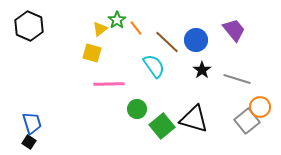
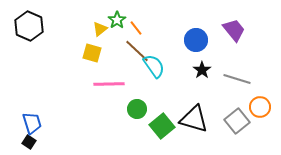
brown line: moved 30 px left, 9 px down
gray square: moved 10 px left
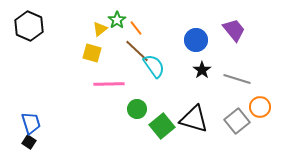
blue trapezoid: moved 1 px left
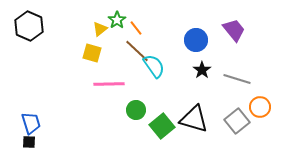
green circle: moved 1 px left, 1 px down
black square: rotated 32 degrees counterclockwise
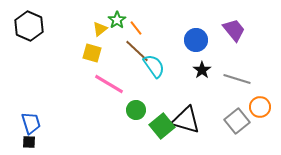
pink line: rotated 32 degrees clockwise
black triangle: moved 8 px left, 1 px down
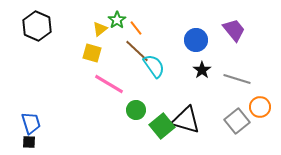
black hexagon: moved 8 px right
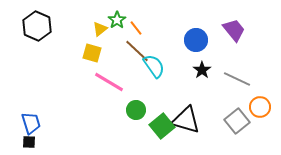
gray line: rotated 8 degrees clockwise
pink line: moved 2 px up
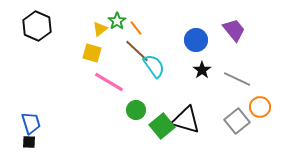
green star: moved 1 px down
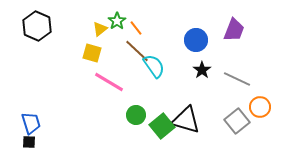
purple trapezoid: rotated 60 degrees clockwise
green circle: moved 5 px down
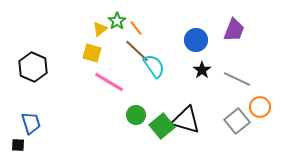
black hexagon: moved 4 px left, 41 px down
black square: moved 11 px left, 3 px down
